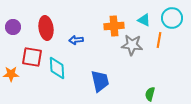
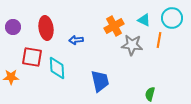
orange cross: rotated 24 degrees counterclockwise
orange star: moved 3 px down
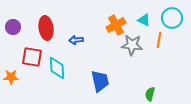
orange cross: moved 2 px right, 1 px up
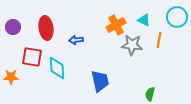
cyan circle: moved 5 px right, 1 px up
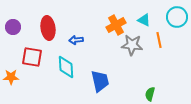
red ellipse: moved 2 px right
orange line: rotated 21 degrees counterclockwise
cyan diamond: moved 9 px right, 1 px up
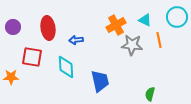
cyan triangle: moved 1 px right
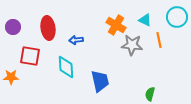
orange cross: rotated 30 degrees counterclockwise
red square: moved 2 px left, 1 px up
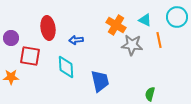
purple circle: moved 2 px left, 11 px down
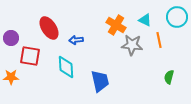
red ellipse: moved 1 px right; rotated 25 degrees counterclockwise
green semicircle: moved 19 px right, 17 px up
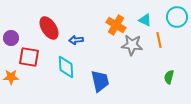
red square: moved 1 px left, 1 px down
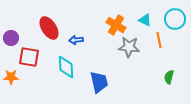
cyan circle: moved 2 px left, 2 px down
gray star: moved 3 px left, 2 px down
blue trapezoid: moved 1 px left, 1 px down
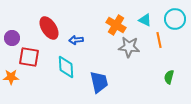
purple circle: moved 1 px right
